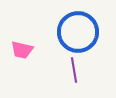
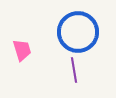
pink trapezoid: rotated 120 degrees counterclockwise
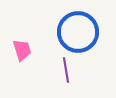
purple line: moved 8 px left
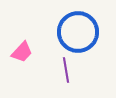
pink trapezoid: moved 2 px down; rotated 60 degrees clockwise
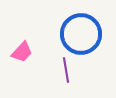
blue circle: moved 3 px right, 2 px down
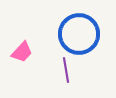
blue circle: moved 2 px left
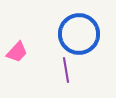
pink trapezoid: moved 5 px left
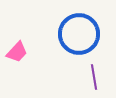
purple line: moved 28 px right, 7 px down
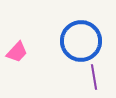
blue circle: moved 2 px right, 7 px down
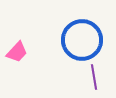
blue circle: moved 1 px right, 1 px up
